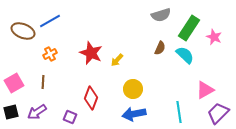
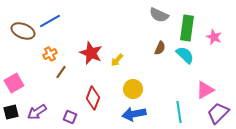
gray semicircle: moved 2 px left; rotated 42 degrees clockwise
green rectangle: moved 2 px left; rotated 25 degrees counterclockwise
brown line: moved 18 px right, 10 px up; rotated 32 degrees clockwise
red diamond: moved 2 px right
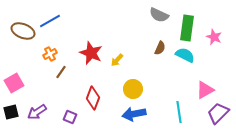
cyan semicircle: rotated 18 degrees counterclockwise
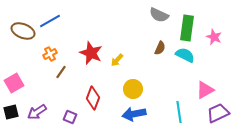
purple trapezoid: rotated 20 degrees clockwise
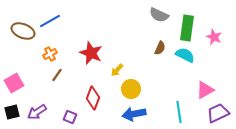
yellow arrow: moved 10 px down
brown line: moved 4 px left, 3 px down
yellow circle: moved 2 px left
black square: moved 1 px right
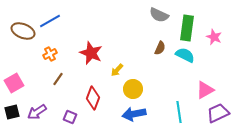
brown line: moved 1 px right, 4 px down
yellow circle: moved 2 px right
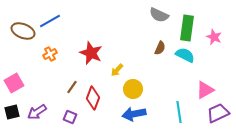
brown line: moved 14 px right, 8 px down
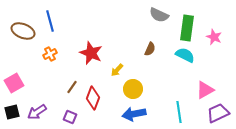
blue line: rotated 75 degrees counterclockwise
brown semicircle: moved 10 px left, 1 px down
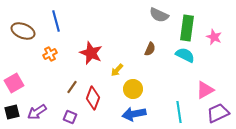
blue line: moved 6 px right
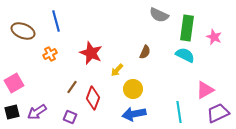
brown semicircle: moved 5 px left, 3 px down
